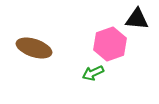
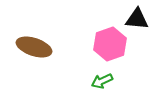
brown ellipse: moved 1 px up
green arrow: moved 9 px right, 8 px down
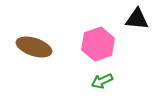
pink hexagon: moved 12 px left
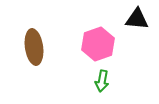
brown ellipse: rotated 64 degrees clockwise
green arrow: rotated 55 degrees counterclockwise
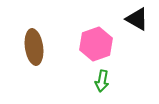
black triangle: rotated 25 degrees clockwise
pink hexagon: moved 2 px left
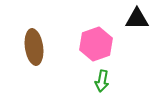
black triangle: rotated 30 degrees counterclockwise
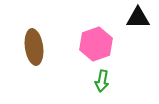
black triangle: moved 1 px right, 1 px up
